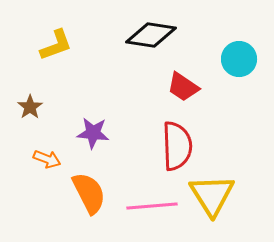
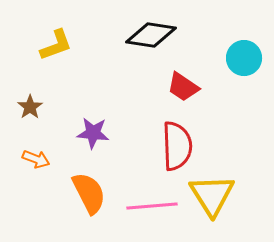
cyan circle: moved 5 px right, 1 px up
orange arrow: moved 11 px left
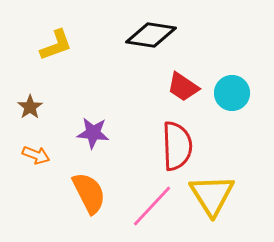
cyan circle: moved 12 px left, 35 px down
orange arrow: moved 4 px up
pink line: rotated 42 degrees counterclockwise
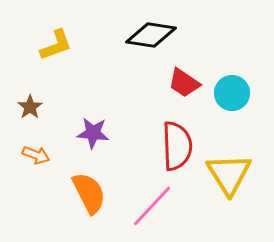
red trapezoid: moved 1 px right, 4 px up
yellow triangle: moved 17 px right, 21 px up
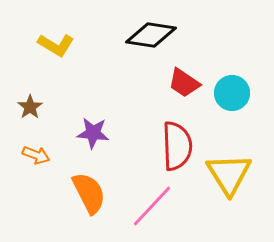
yellow L-shape: rotated 51 degrees clockwise
